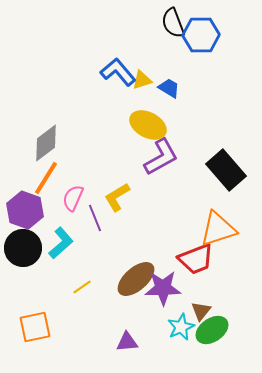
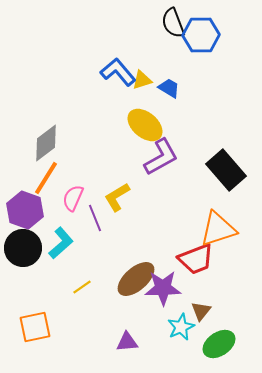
yellow ellipse: moved 3 px left; rotated 12 degrees clockwise
green ellipse: moved 7 px right, 14 px down
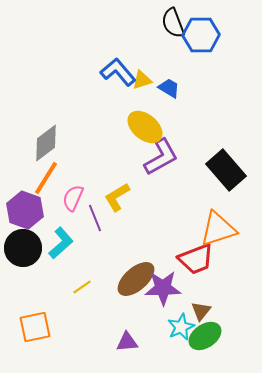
yellow ellipse: moved 2 px down
green ellipse: moved 14 px left, 8 px up
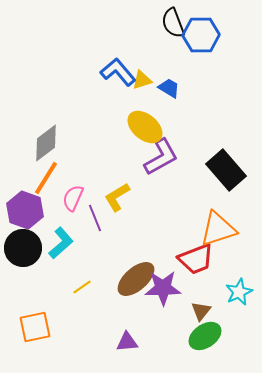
cyan star: moved 58 px right, 35 px up
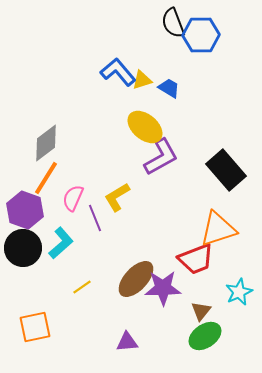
brown ellipse: rotated 6 degrees counterclockwise
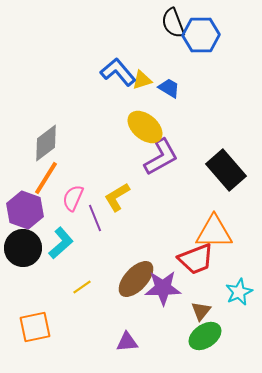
orange triangle: moved 4 px left, 3 px down; rotated 18 degrees clockwise
